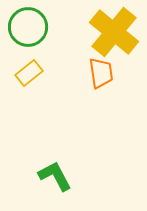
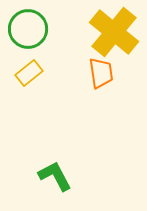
green circle: moved 2 px down
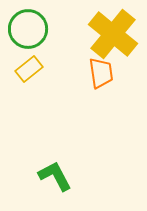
yellow cross: moved 1 px left, 2 px down
yellow rectangle: moved 4 px up
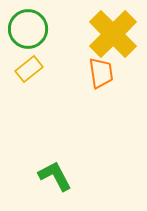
yellow cross: rotated 6 degrees clockwise
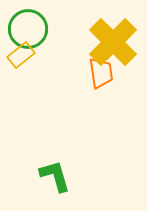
yellow cross: moved 8 px down
yellow rectangle: moved 8 px left, 14 px up
green L-shape: rotated 12 degrees clockwise
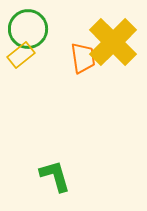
orange trapezoid: moved 18 px left, 15 px up
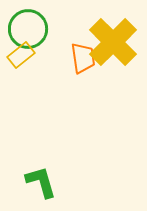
green L-shape: moved 14 px left, 6 px down
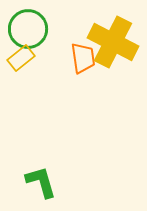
yellow cross: rotated 18 degrees counterclockwise
yellow rectangle: moved 3 px down
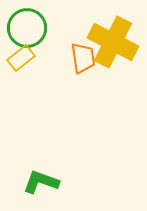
green circle: moved 1 px left, 1 px up
green L-shape: rotated 54 degrees counterclockwise
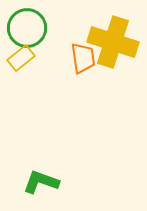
yellow cross: rotated 9 degrees counterclockwise
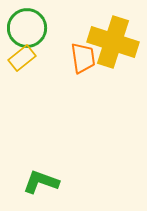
yellow rectangle: moved 1 px right
